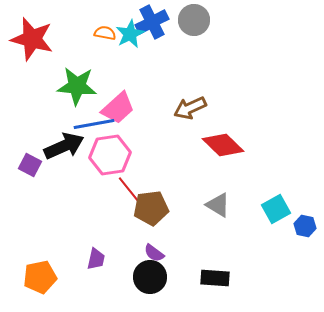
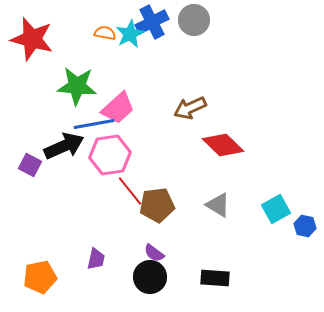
brown pentagon: moved 6 px right, 3 px up
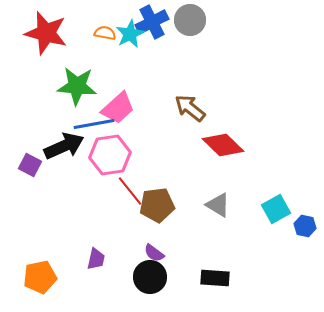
gray circle: moved 4 px left
red star: moved 14 px right, 6 px up
brown arrow: rotated 64 degrees clockwise
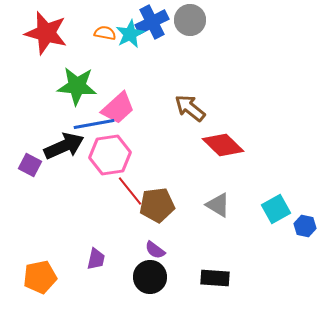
purple semicircle: moved 1 px right, 3 px up
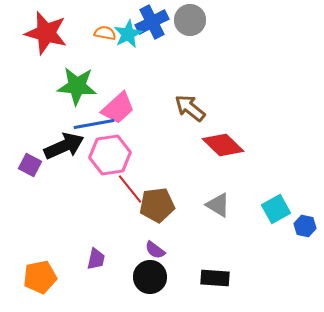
cyan star: moved 2 px left
red line: moved 2 px up
